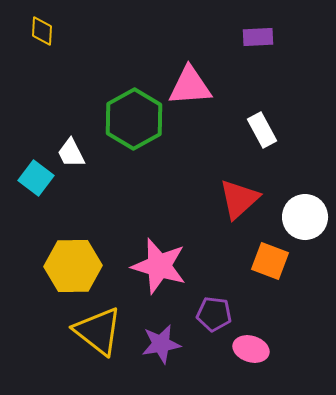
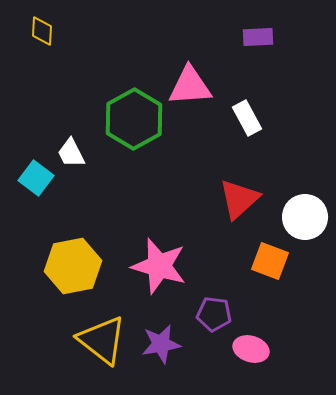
white rectangle: moved 15 px left, 12 px up
yellow hexagon: rotated 10 degrees counterclockwise
yellow triangle: moved 4 px right, 9 px down
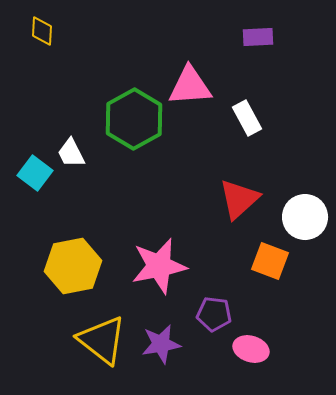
cyan square: moved 1 px left, 5 px up
pink star: rotated 28 degrees counterclockwise
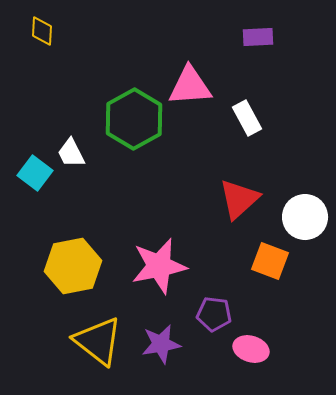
yellow triangle: moved 4 px left, 1 px down
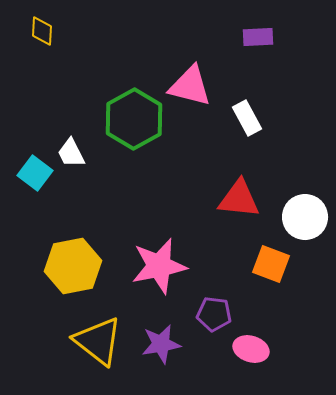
pink triangle: rotated 18 degrees clockwise
red triangle: rotated 48 degrees clockwise
orange square: moved 1 px right, 3 px down
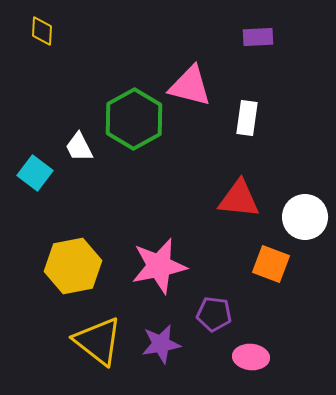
white rectangle: rotated 36 degrees clockwise
white trapezoid: moved 8 px right, 6 px up
pink ellipse: moved 8 px down; rotated 12 degrees counterclockwise
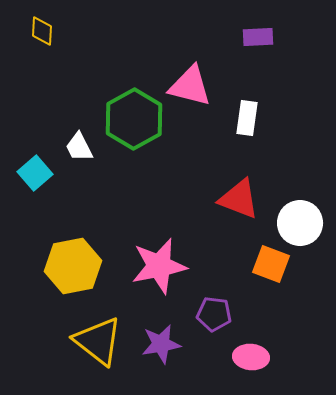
cyan square: rotated 12 degrees clockwise
red triangle: rotated 15 degrees clockwise
white circle: moved 5 px left, 6 px down
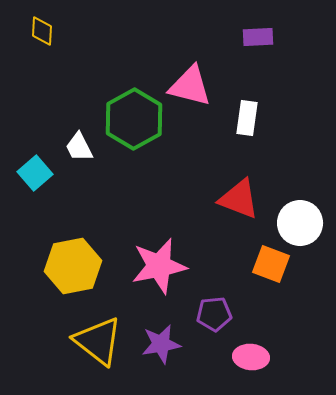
purple pentagon: rotated 12 degrees counterclockwise
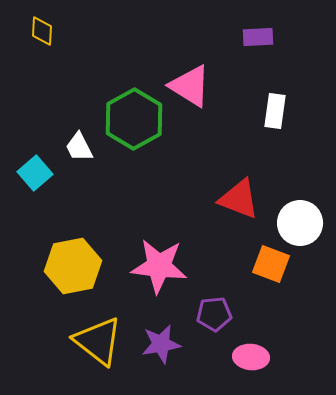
pink triangle: rotated 18 degrees clockwise
white rectangle: moved 28 px right, 7 px up
pink star: rotated 18 degrees clockwise
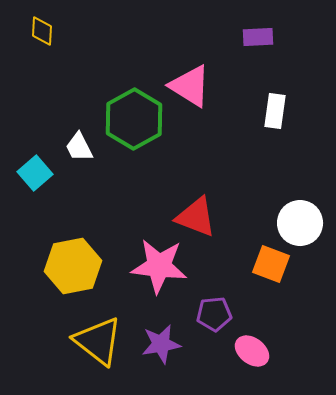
red triangle: moved 43 px left, 18 px down
pink ellipse: moved 1 px right, 6 px up; rotated 32 degrees clockwise
